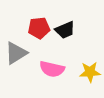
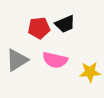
black trapezoid: moved 6 px up
gray triangle: moved 1 px right, 7 px down
pink semicircle: moved 3 px right, 9 px up
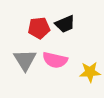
gray triangle: moved 8 px right; rotated 30 degrees counterclockwise
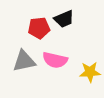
black trapezoid: moved 1 px left, 5 px up
gray triangle: moved 1 px left, 1 px down; rotated 50 degrees clockwise
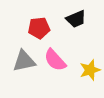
black trapezoid: moved 12 px right
pink semicircle: rotated 35 degrees clockwise
yellow star: moved 2 px up; rotated 15 degrees counterclockwise
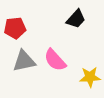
black trapezoid: rotated 25 degrees counterclockwise
red pentagon: moved 24 px left
yellow star: moved 7 px down; rotated 15 degrees clockwise
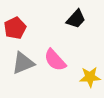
red pentagon: rotated 20 degrees counterclockwise
gray triangle: moved 1 px left, 2 px down; rotated 10 degrees counterclockwise
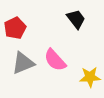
black trapezoid: rotated 80 degrees counterclockwise
